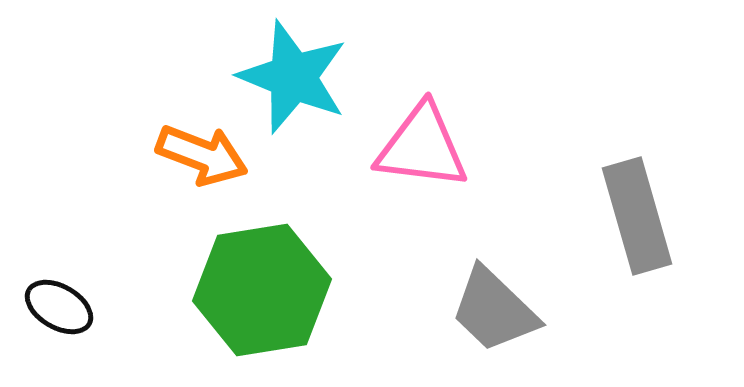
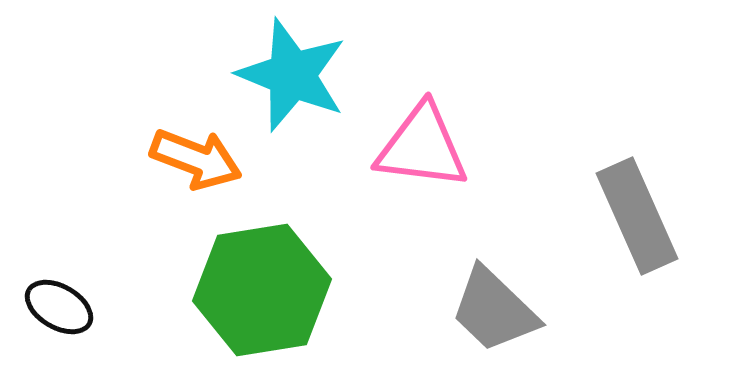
cyan star: moved 1 px left, 2 px up
orange arrow: moved 6 px left, 4 px down
gray rectangle: rotated 8 degrees counterclockwise
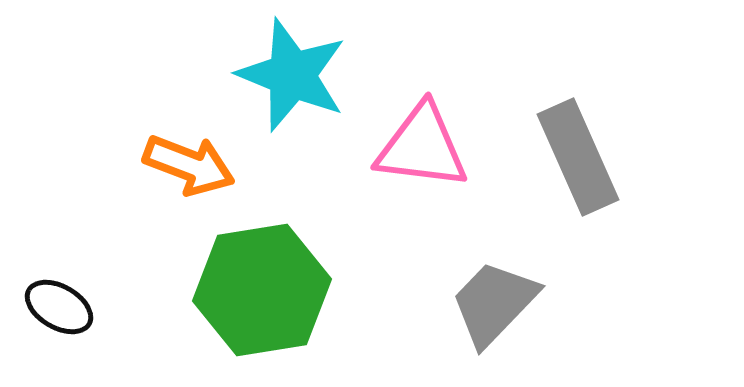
orange arrow: moved 7 px left, 6 px down
gray rectangle: moved 59 px left, 59 px up
gray trapezoid: moved 7 px up; rotated 90 degrees clockwise
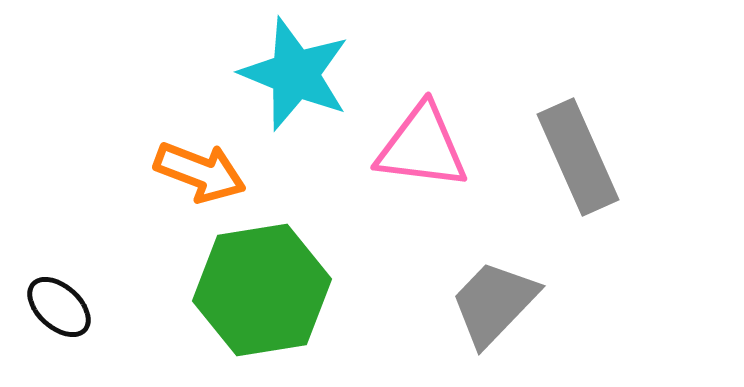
cyan star: moved 3 px right, 1 px up
orange arrow: moved 11 px right, 7 px down
black ellipse: rotated 12 degrees clockwise
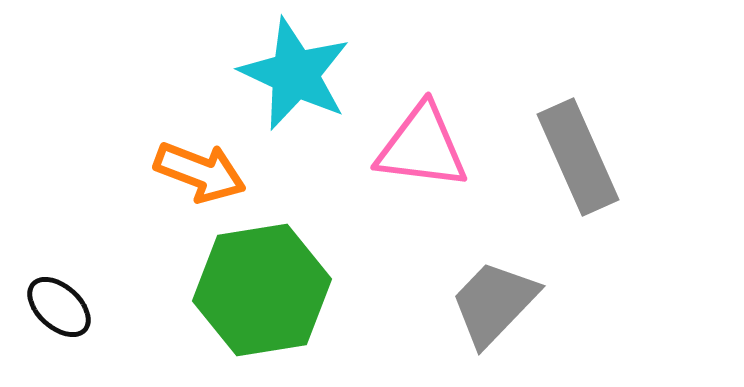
cyan star: rotated 3 degrees clockwise
